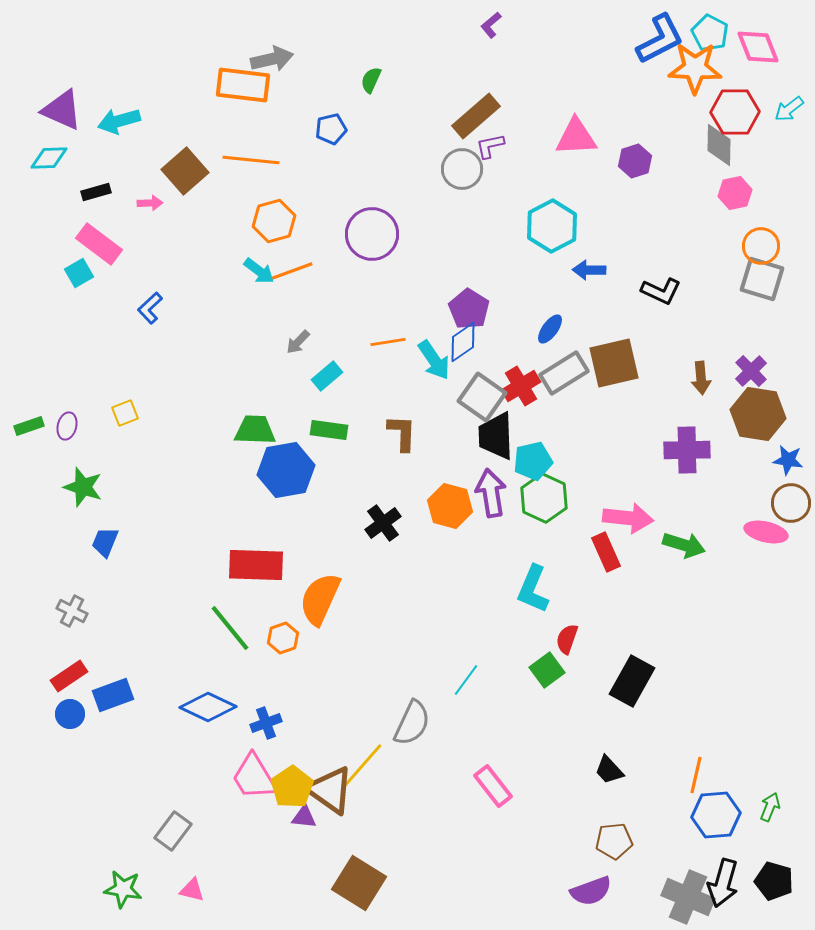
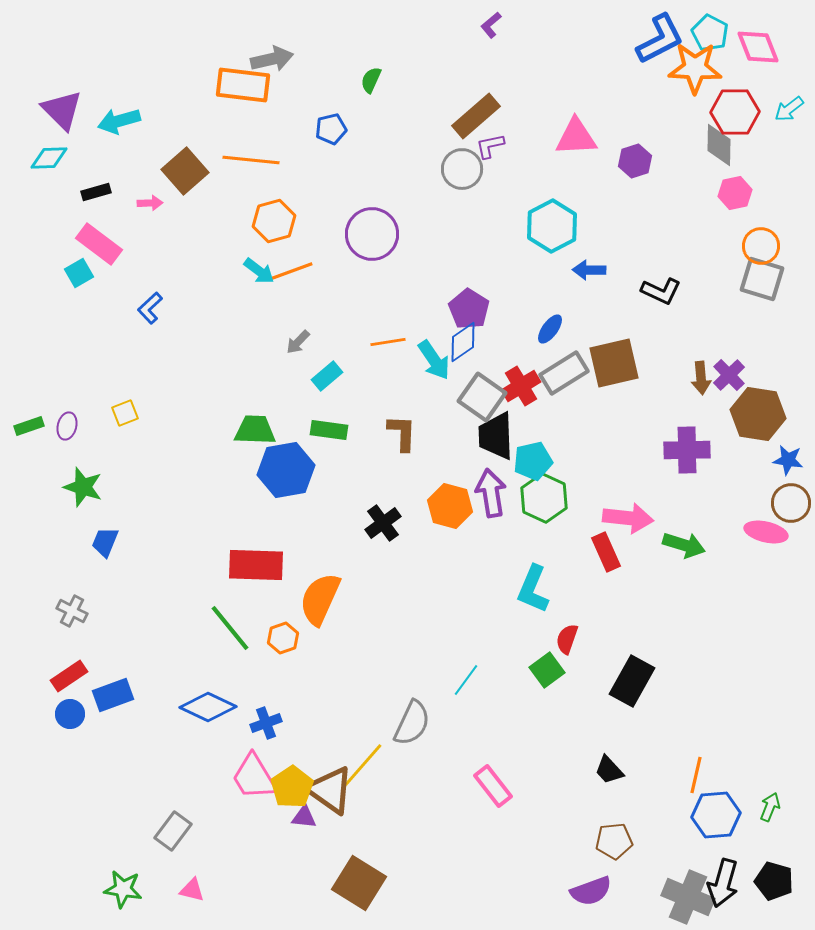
purple triangle at (62, 110): rotated 21 degrees clockwise
purple cross at (751, 371): moved 22 px left, 4 px down
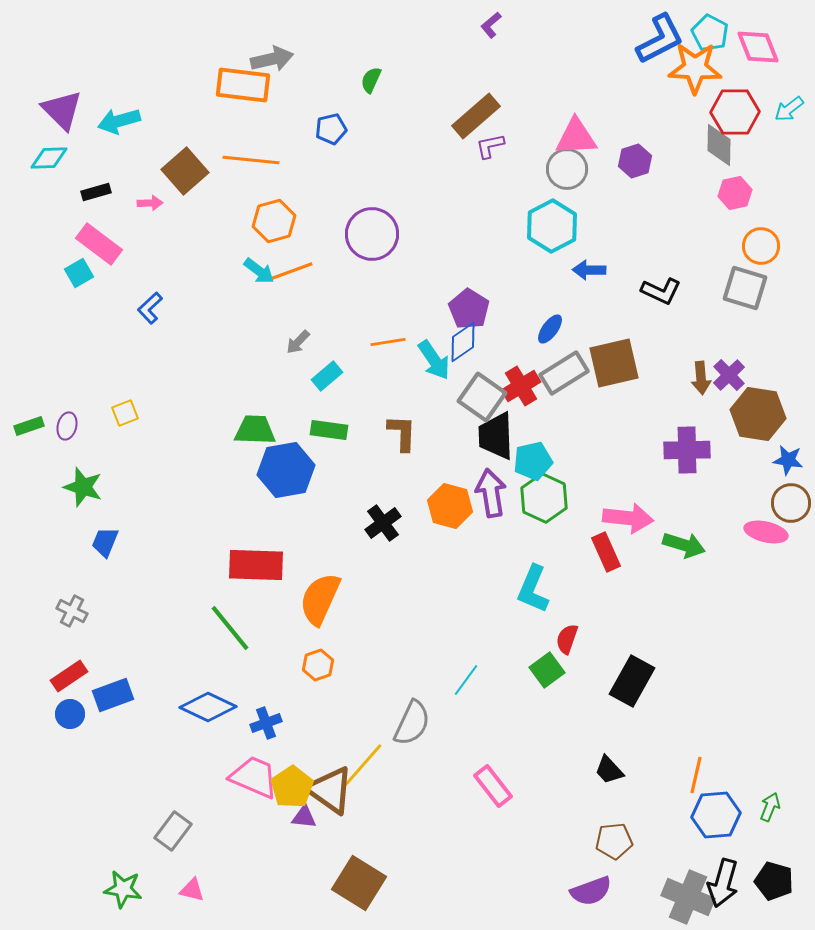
gray circle at (462, 169): moved 105 px right
gray square at (762, 279): moved 17 px left, 9 px down
orange hexagon at (283, 638): moved 35 px right, 27 px down
pink trapezoid at (254, 777): rotated 144 degrees clockwise
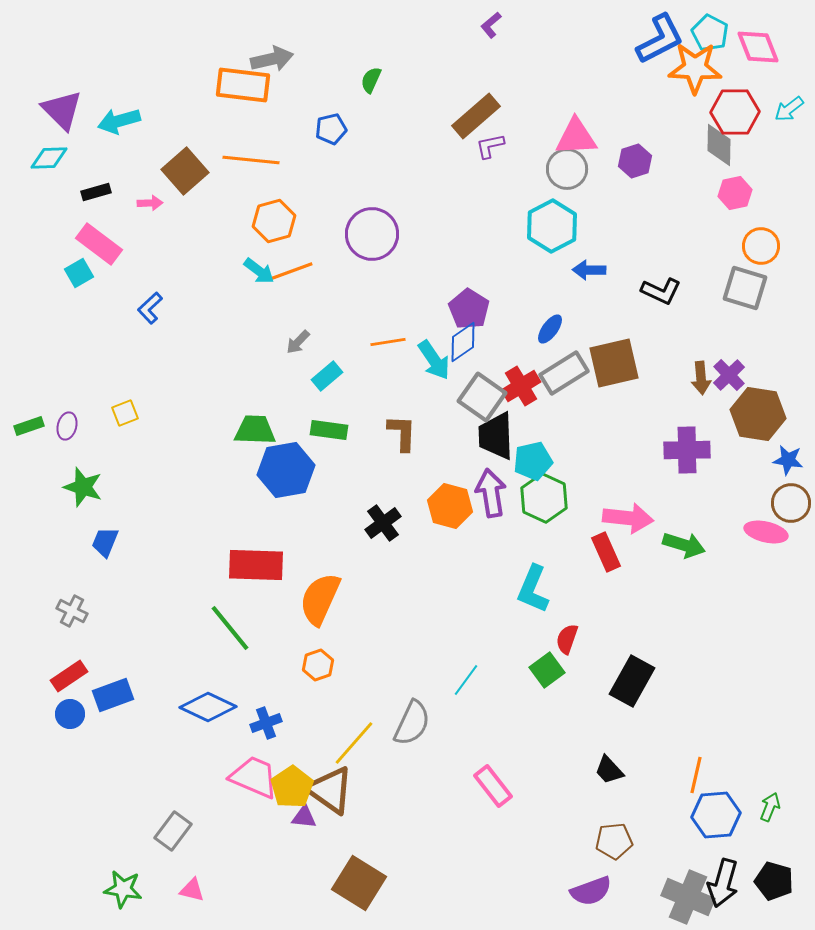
yellow line at (363, 765): moved 9 px left, 22 px up
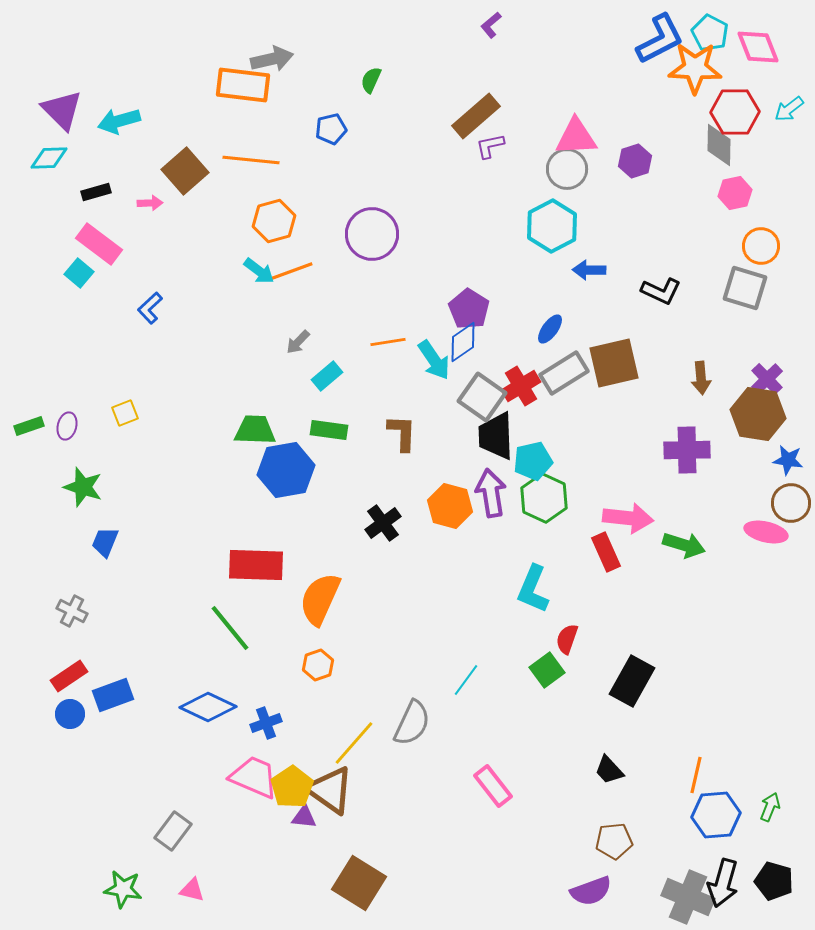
cyan square at (79, 273): rotated 20 degrees counterclockwise
purple cross at (729, 375): moved 38 px right, 4 px down
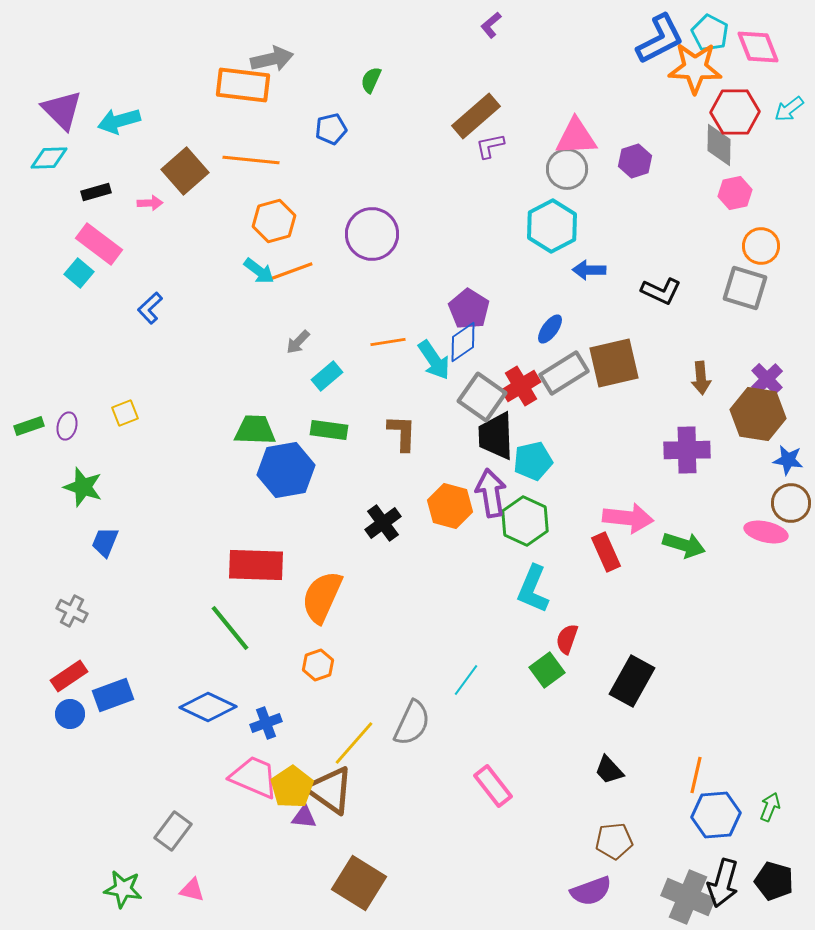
green hexagon at (544, 498): moved 19 px left, 23 px down
orange semicircle at (320, 599): moved 2 px right, 2 px up
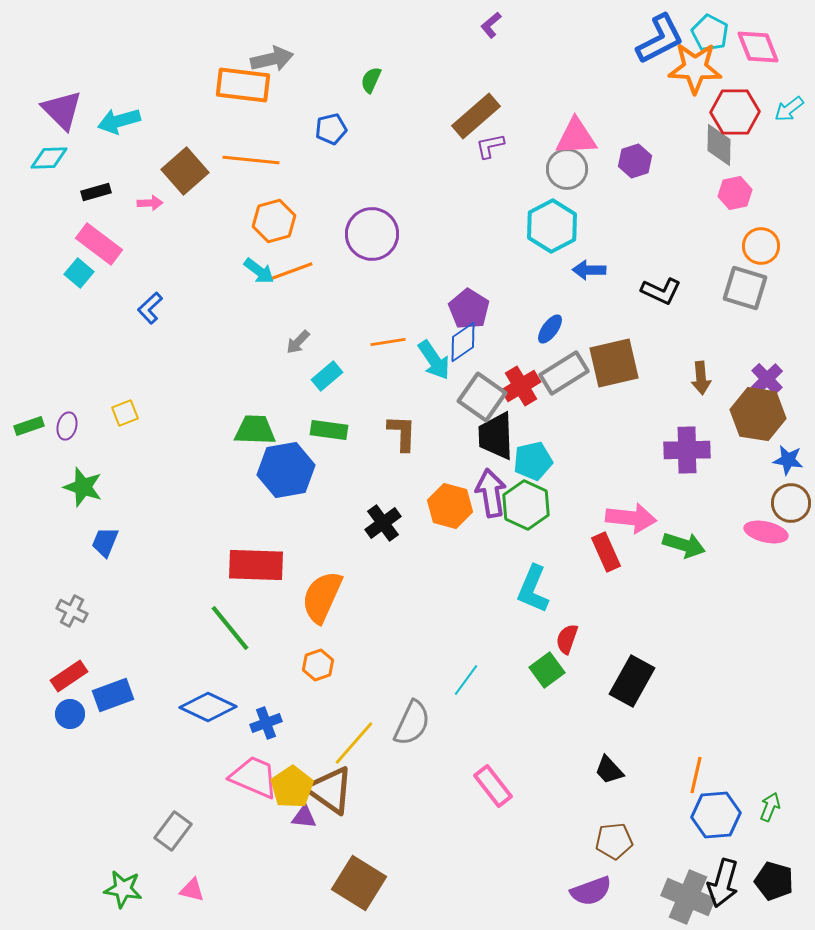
pink arrow at (628, 518): moved 3 px right
green hexagon at (525, 521): moved 1 px right, 16 px up
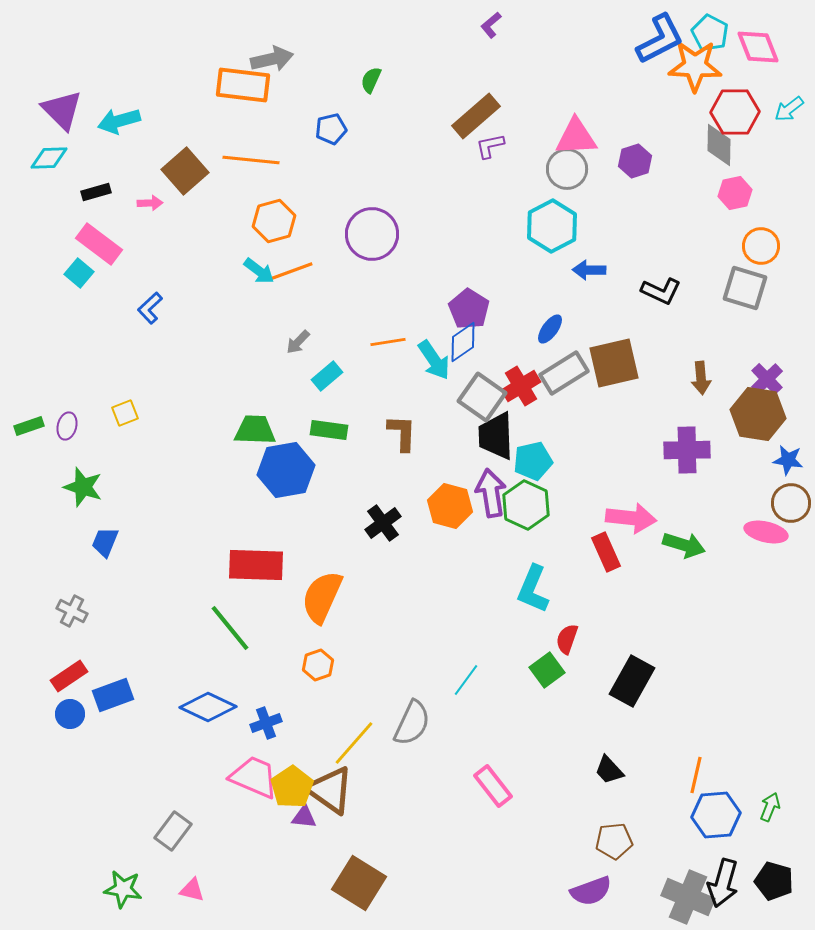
orange star at (695, 68): moved 2 px up
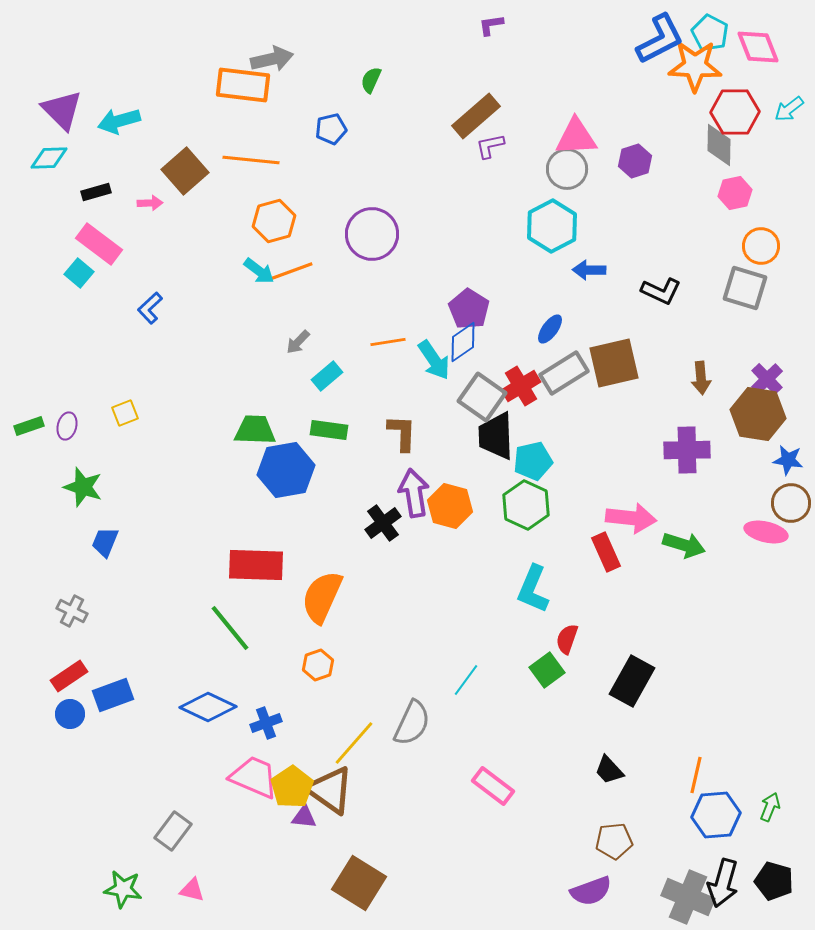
purple L-shape at (491, 25): rotated 32 degrees clockwise
purple arrow at (491, 493): moved 77 px left
pink rectangle at (493, 786): rotated 15 degrees counterclockwise
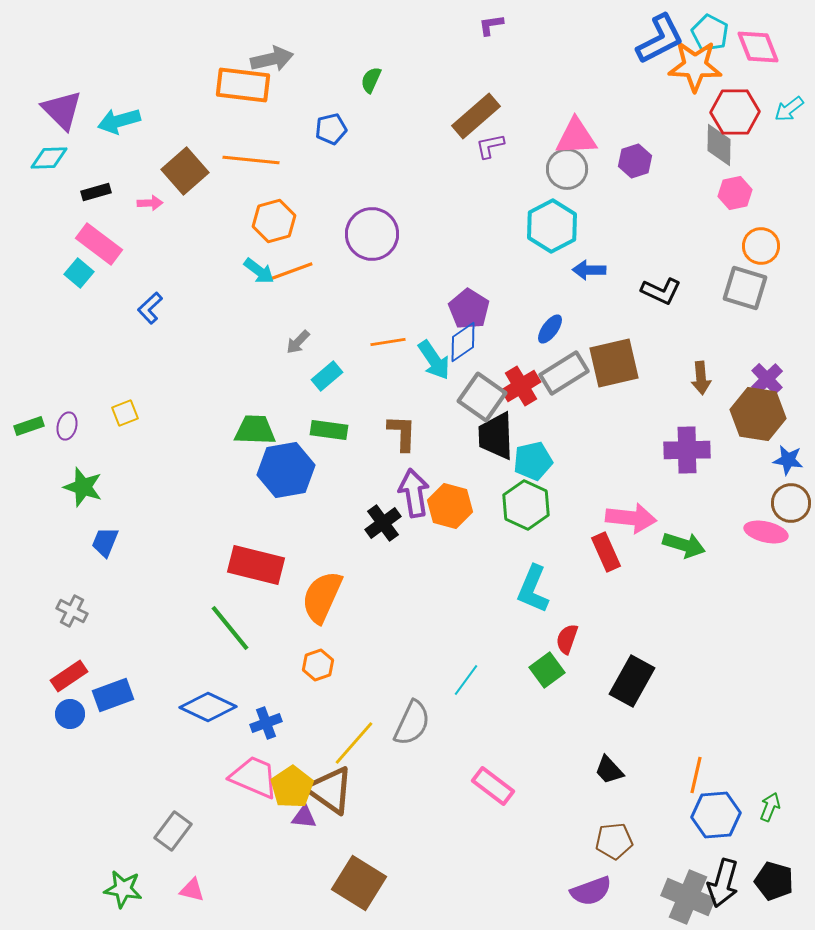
red rectangle at (256, 565): rotated 12 degrees clockwise
